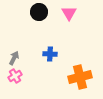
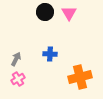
black circle: moved 6 px right
gray arrow: moved 2 px right, 1 px down
pink cross: moved 3 px right, 3 px down
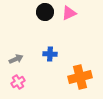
pink triangle: rotated 35 degrees clockwise
gray arrow: rotated 40 degrees clockwise
pink cross: moved 3 px down
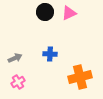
gray arrow: moved 1 px left, 1 px up
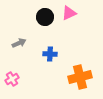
black circle: moved 5 px down
gray arrow: moved 4 px right, 15 px up
pink cross: moved 6 px left, 3 px up
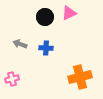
gray arrow: moved 1 px right, 1 px down; rotated 136 degrees counterclockwise
blue cross: moved 4 px left, 6 px up
pink cross: rotated 16 degrees clockwise
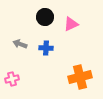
pink triangle: moved 2 px right, 11 px down
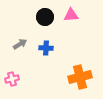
pink triangle: moved 9 px up; rotated 21 degrees clockwise
gray arrow: rotated 128 degrees clockwise
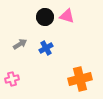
pink triangle: moved 4 px left, 1 px down; rotated 21 degrees clockwise
blue cross: rotated 32 degrees counterclockwise
orange cross: moved 2 px down
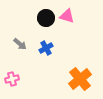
black circle: moved 1 px right, 1 px down
gray arrow: rotated 72 degrees clockwise
orange cross: rotated 25 degrees counterclockwise
